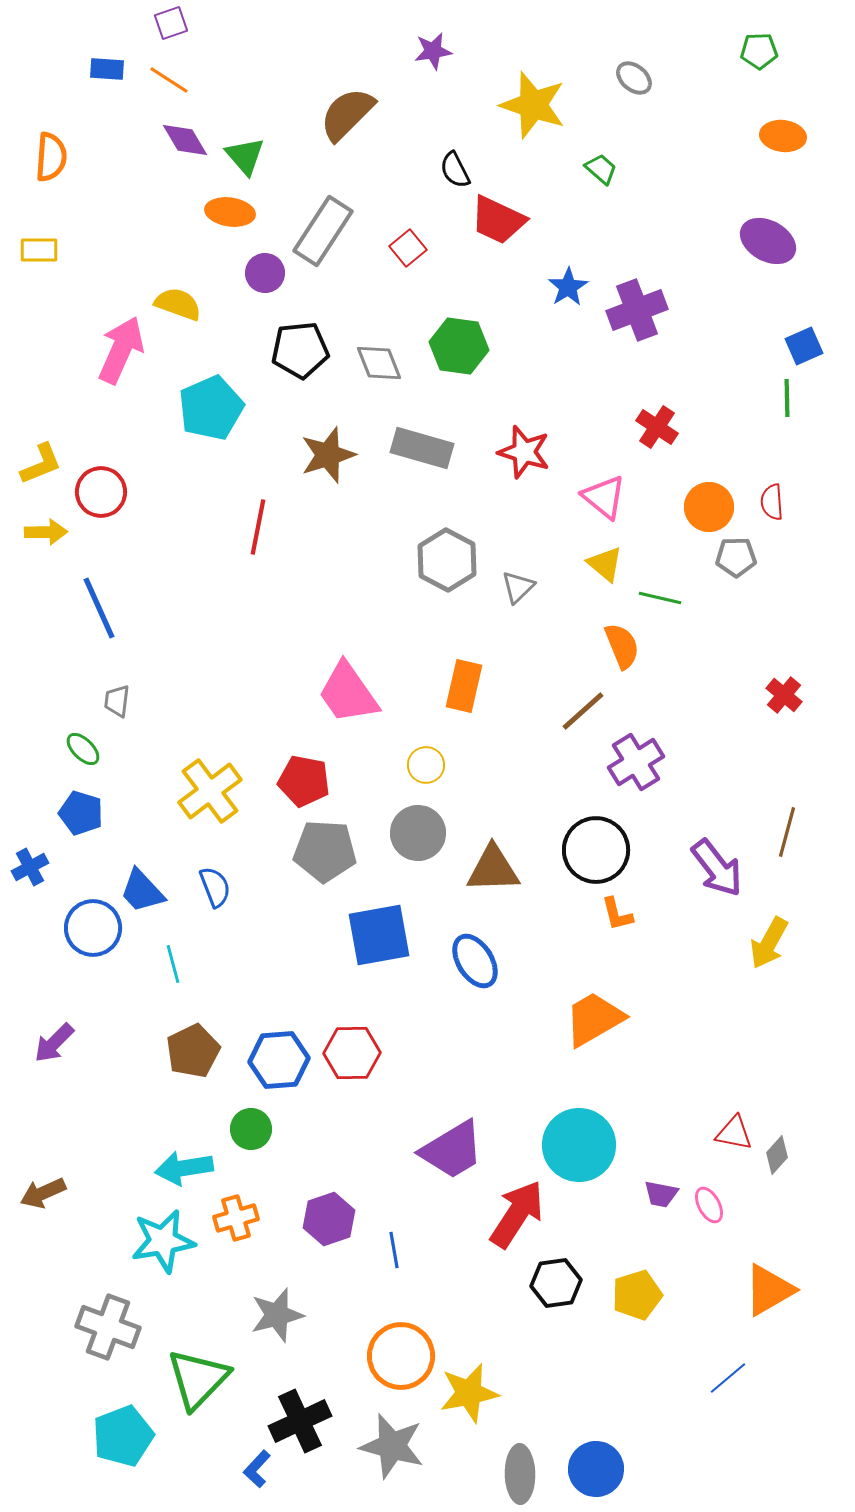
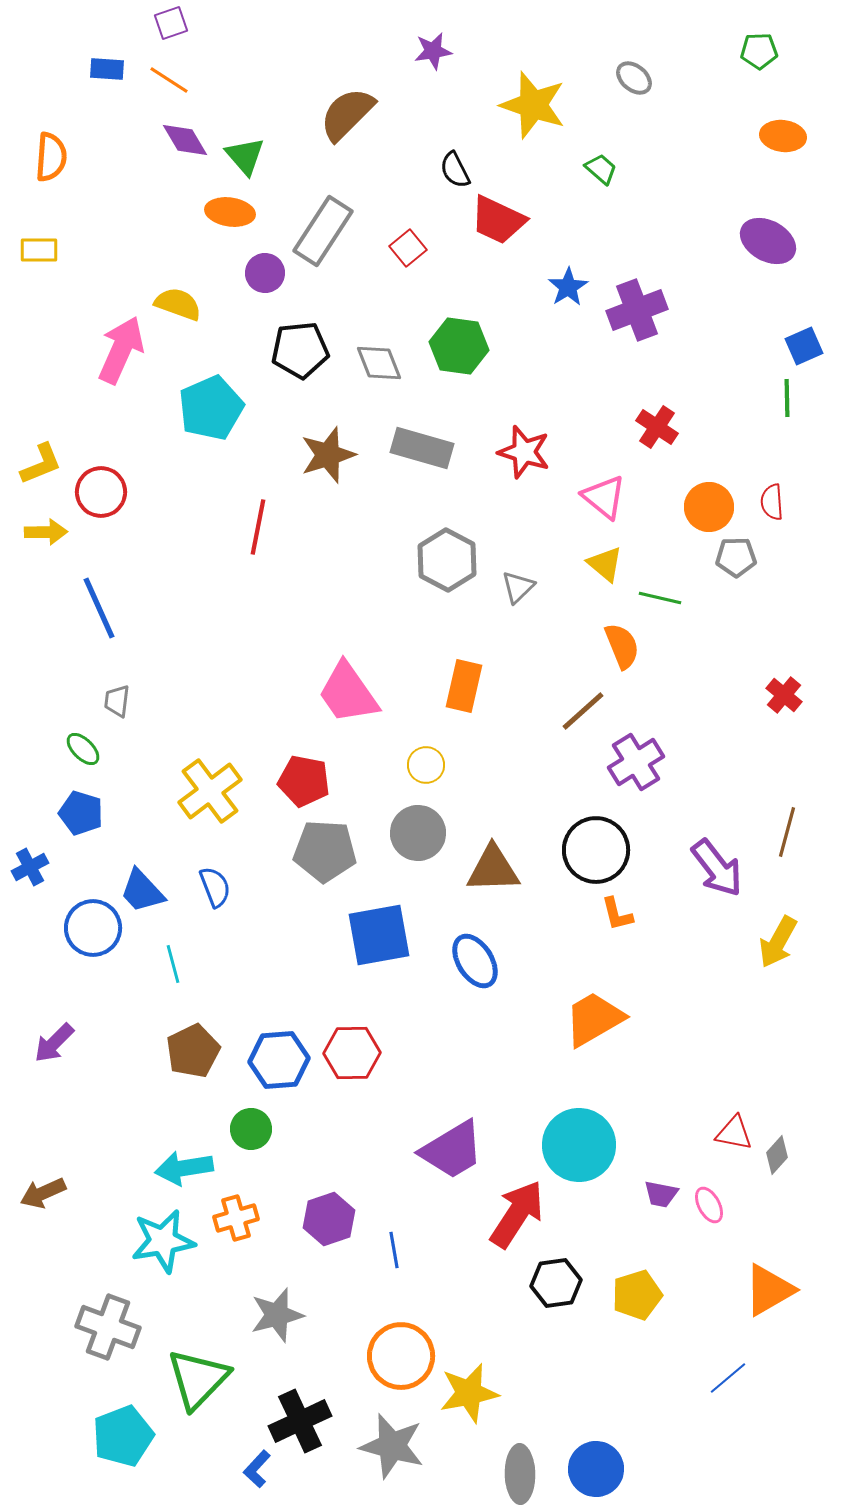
yellow arrow at (769, 943): moved 9 px right, 1 px up
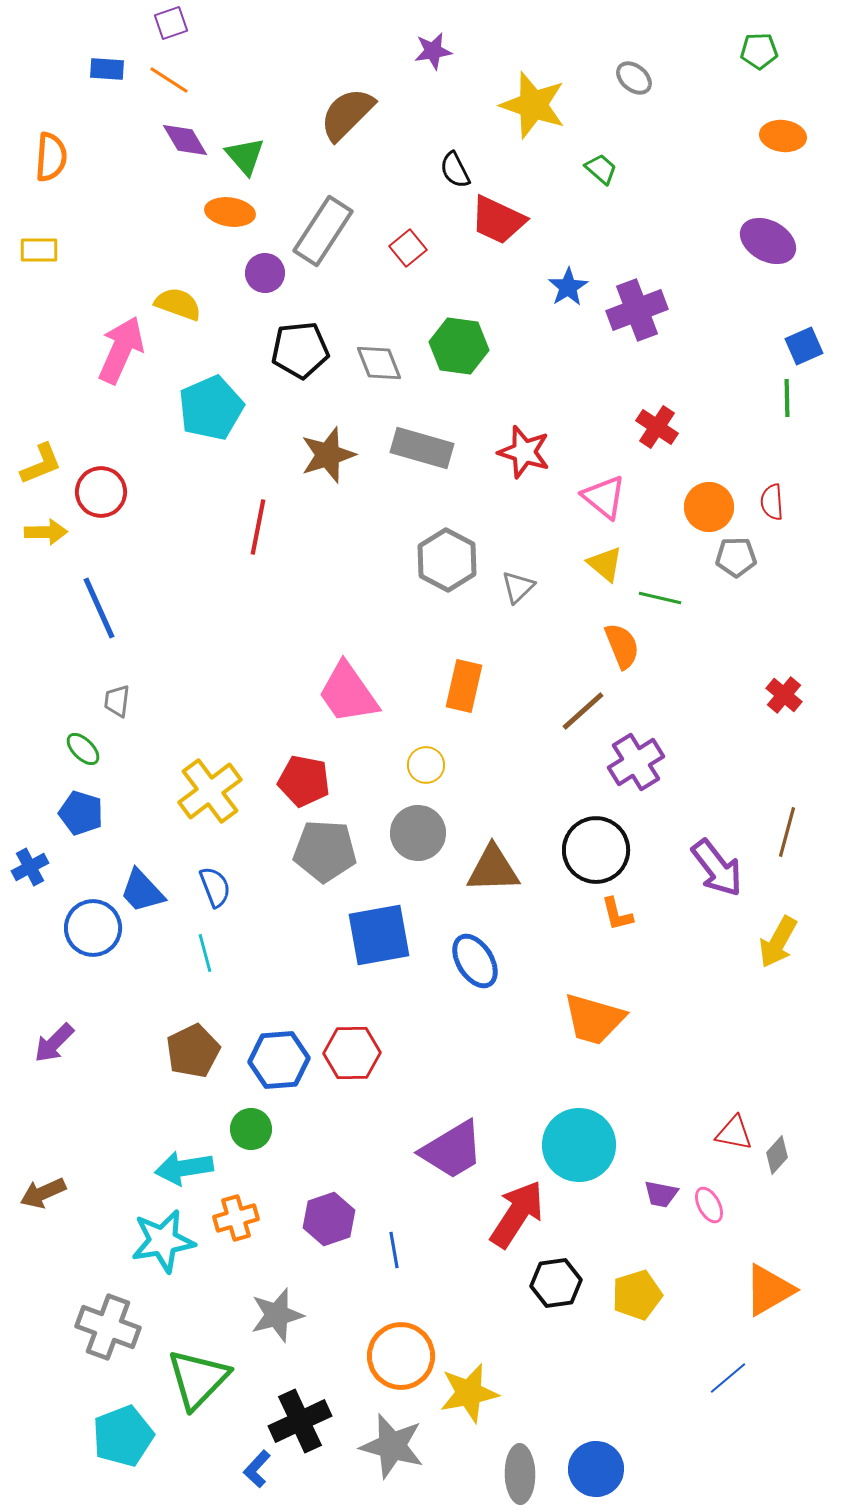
cyan line at (173, 964): moved 32 px right, 11 px up
orange trapezoid at (594, 1019): rotated 134 degrees counterclockwise
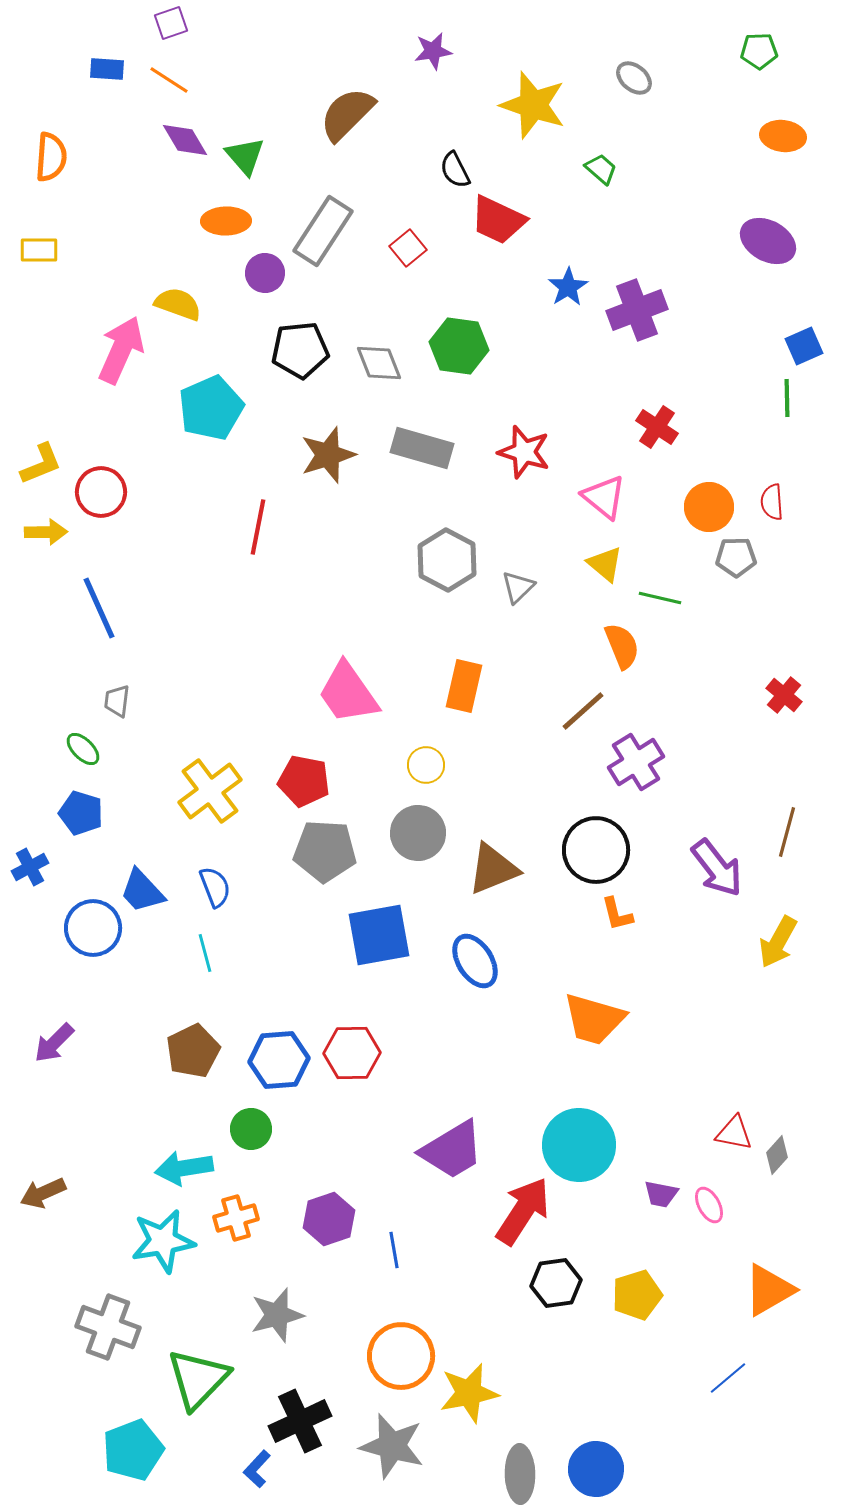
orange ellipse at (230, 212): moved 4 px left, 9 px down; rotated 9 degrees counterclockwise
brown triangle at (493, 869): rotated 20 degrees counterclockwise
red arrow at (517, 1214): moved 6 px right, 3 px up
cyan pentagon at (123, 1436): moved 10 px right, 14 px down
